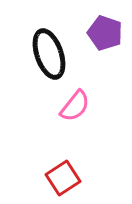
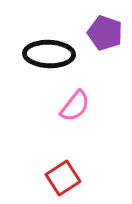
black ellipse: rotated 69 degrees counterclockwise
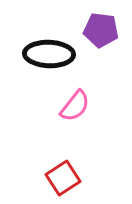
purple pentagon: moved 4 px left, 3 px up; rotated 12 degrees counterclockwise
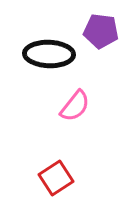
purple pentagon: moved 1 px down
red square: moved 7 px left
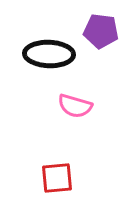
pink semicircle: rotated 68 degrees clockwise
red square: moved 1 px right; rotated 28 degrees clockwise
